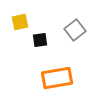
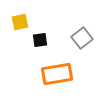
gray square: moved 7 px right, 8 px down
orange rectangle: moved 4 px up
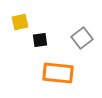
orange rectangle: moved 1 px right, 1 px up; rotated 16 degrees clockwise
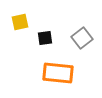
black square: moved 5 px right, 2 px up
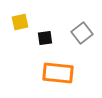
gray square: moved 5 px up
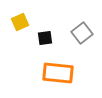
yellow square: rotated 12 degrees counterclockwise
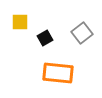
yellow square: rotated 24 degrees clockwise
black square: rotated 21 degrees counterclockwise
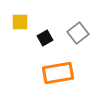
gray square: moved 4 px left
orange rectangle: rotated 16 degrees counterclockwise
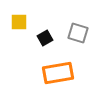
yellow square: moved 1 px left
gray square: rotated 35 degrees counterclockwise
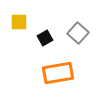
gray square: rotated 25 degrees clockwise
